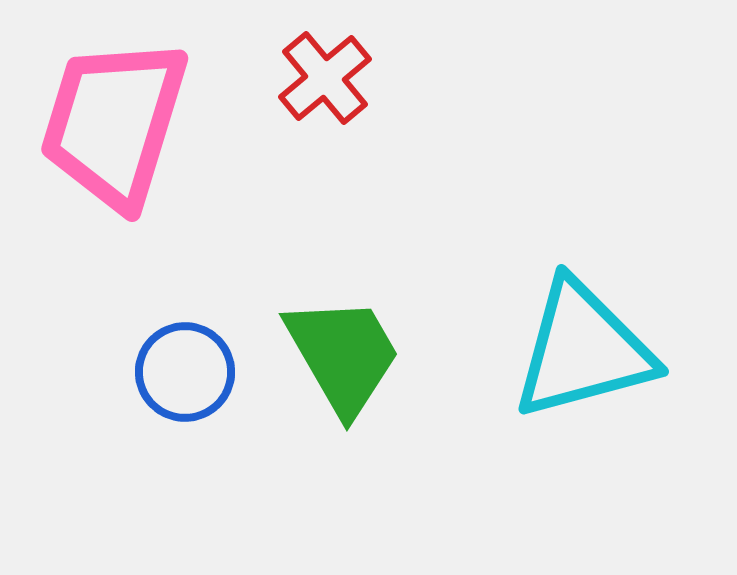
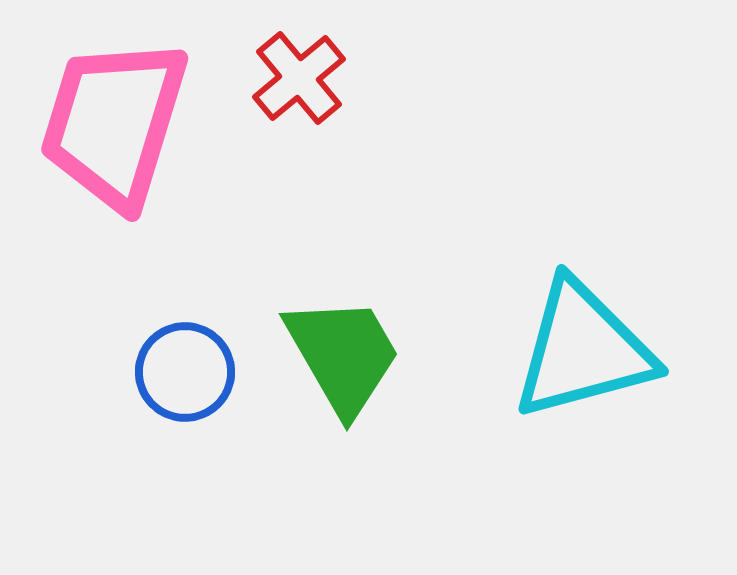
red cross: moved 26 px left
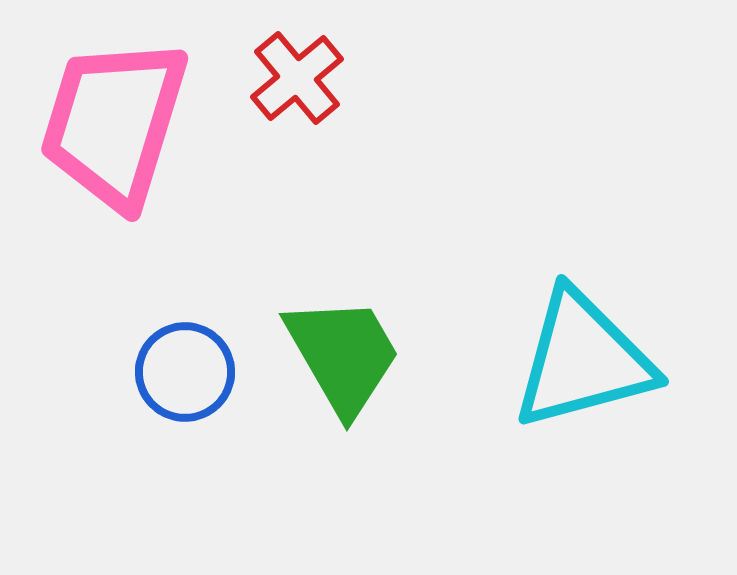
red cross: moved 2 px left
cyan triangle: moved 10 px down
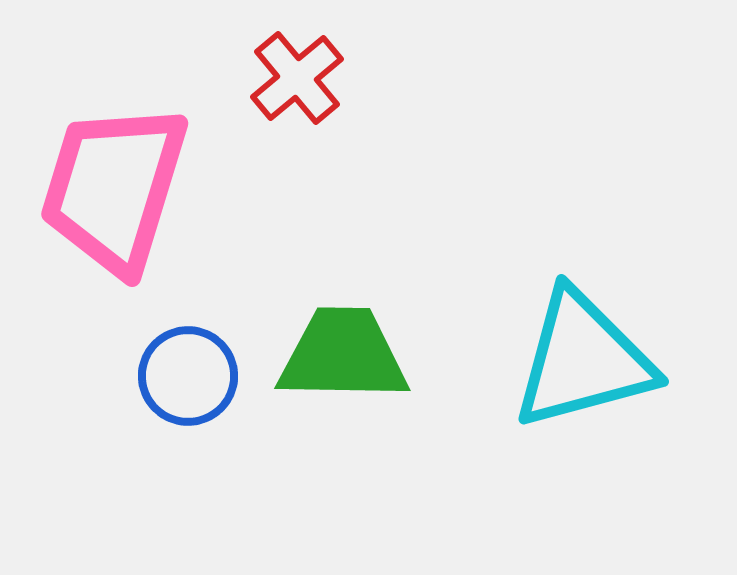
pink trapezoid: moved 65 px down
green trapezoid: rotated 59 degrees counterclockwise
blue circle: moved 3 px right, 4 px down
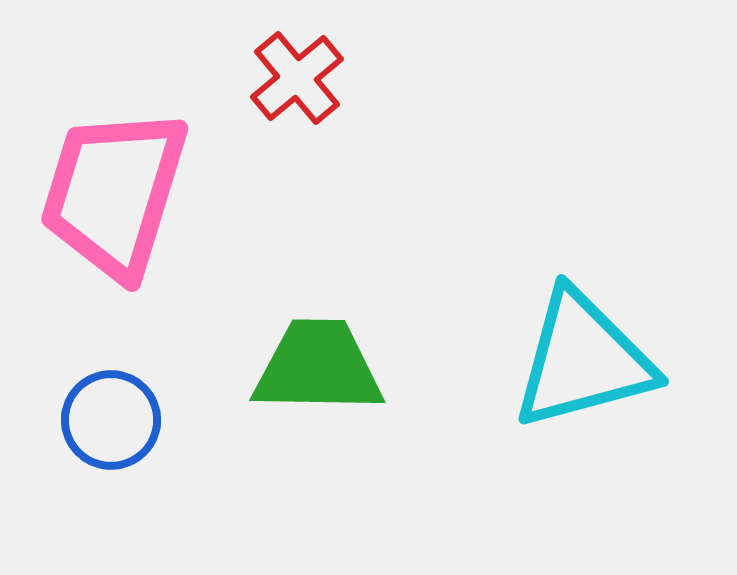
pink trapezoid: moved 5 px down
green trapezoid: moved 25 px left, 12 px down
blue circle: moved 77 px left, 44 px down
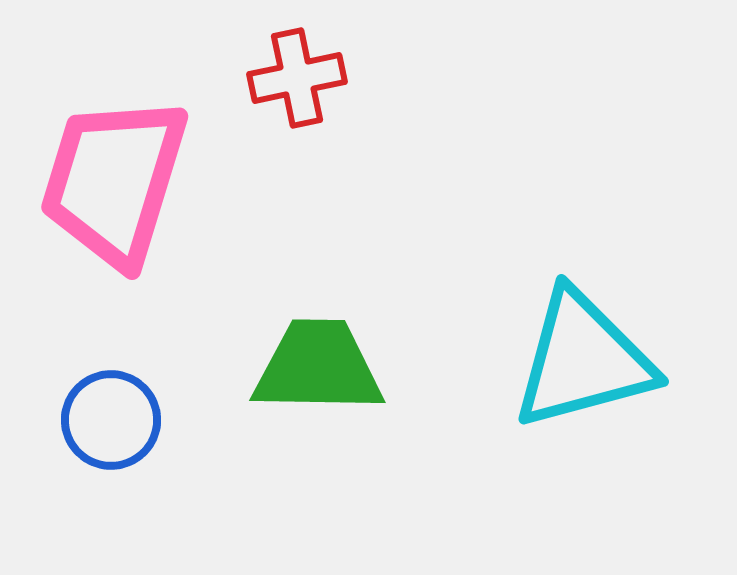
red cross: rotated 28 degrees clockwise
pink trapezoid: moved 12 px up
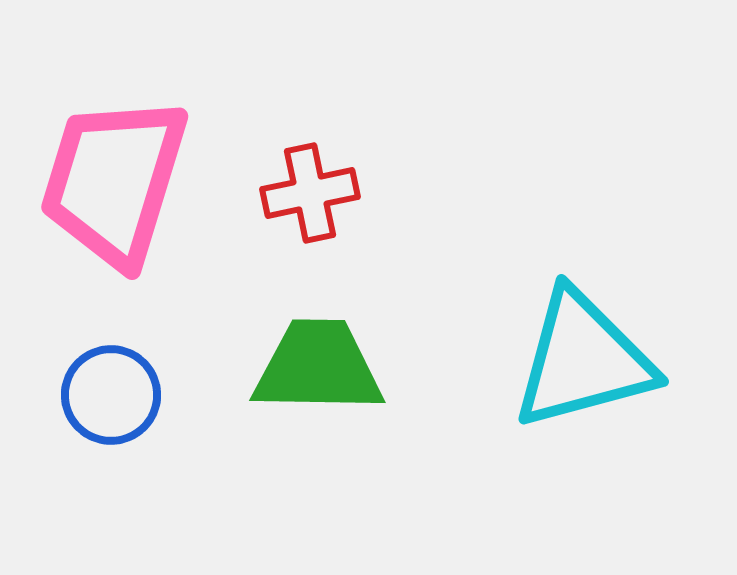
red cross: moved 13 px right, 115 px down
blue circle: moved 25 px up
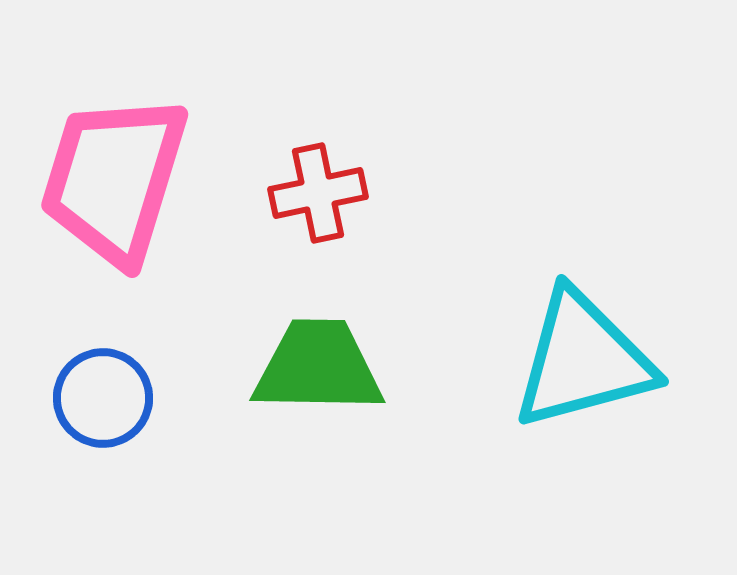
pink trapezoid: moved 2 px up
red cross: moved 8 px right
blue circle: moved 8 px left, 3 px down
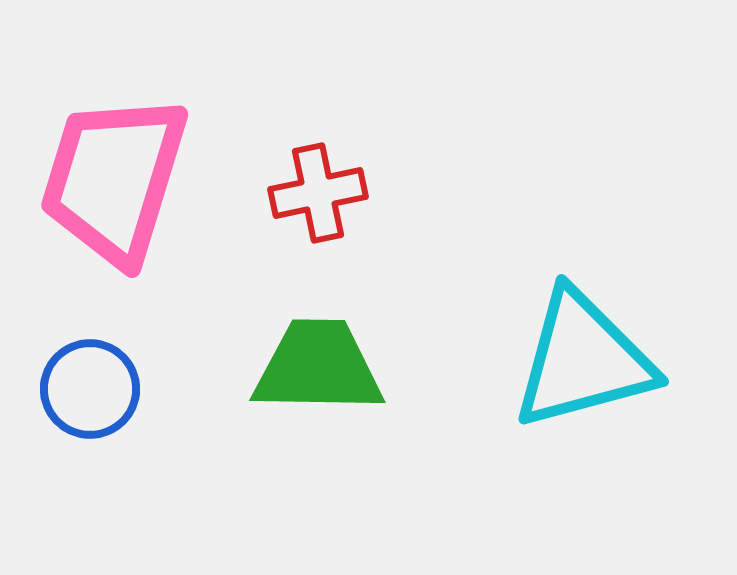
blue circle: moved 13 px left, 9 px up
